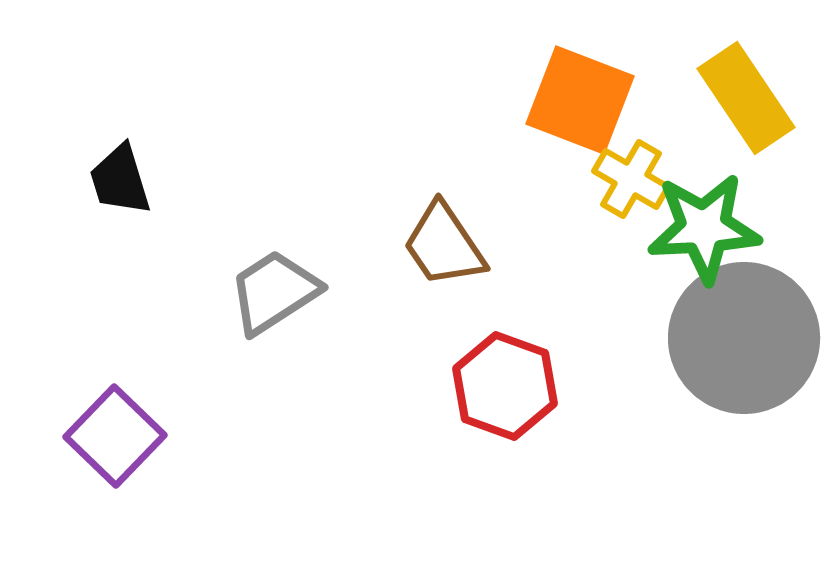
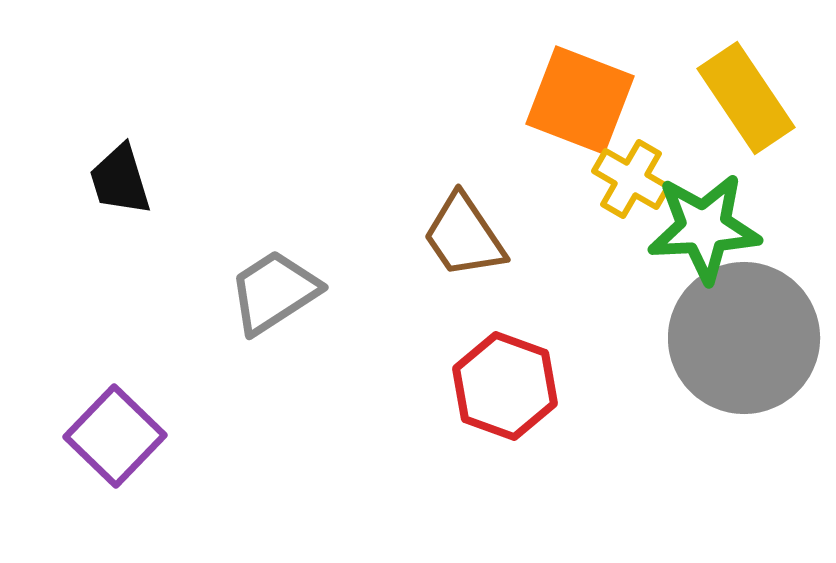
brown trapezoid: moved 20 px right, 9 px up
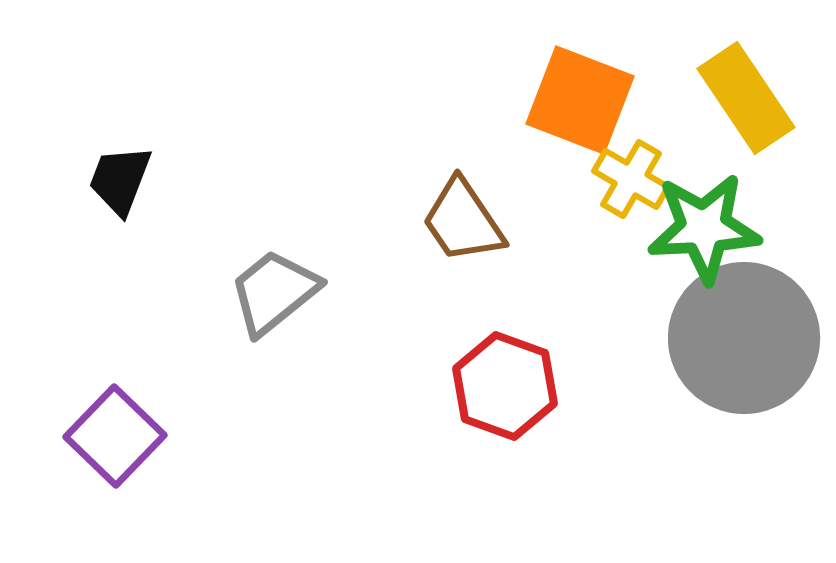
black trapezoid: rotated 38 degrees clockwise
brown trapezoid: moved 1 px left, 15 px up
gray trapezoid: rotated 6 degrees counterclockwise
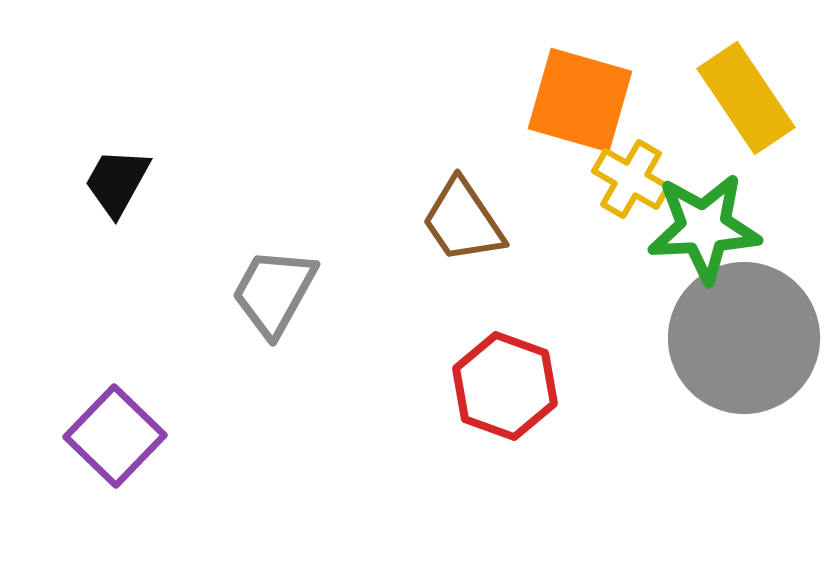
orange square: rotated 5 degrees counterclockwise
black trapezoid: moved 3 px left, 2 px down; rotated 8 degrees clockwise
gray trapezoid: rotated 22 degrees counterclockwise
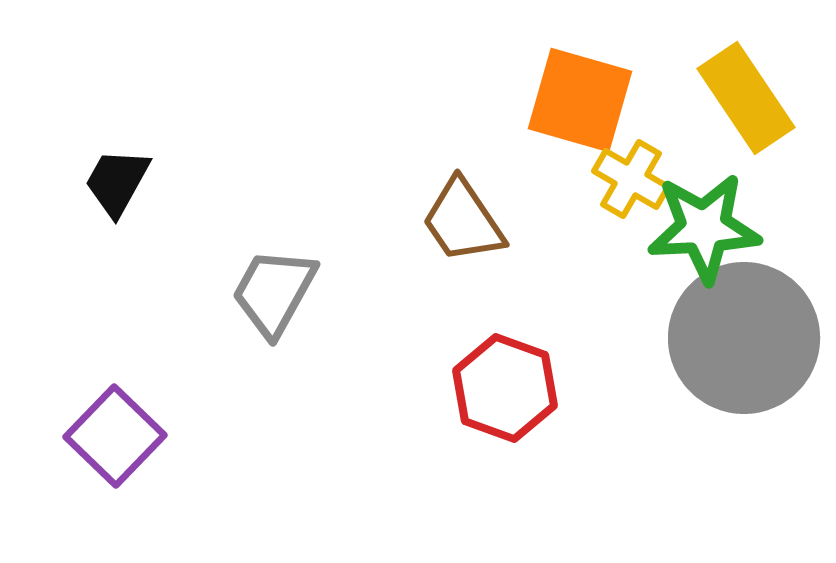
red hexagon: moved 2 px down
